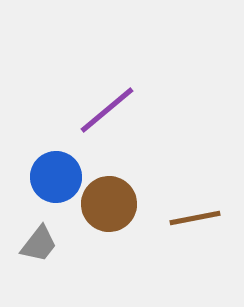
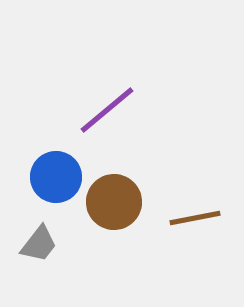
brown circle: moved 5 px right, 2 px up
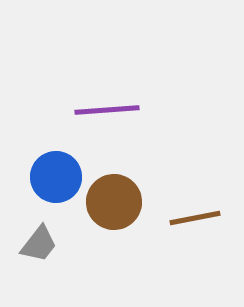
purple line: rotated 36 degrees clockwise
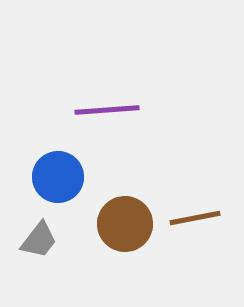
blue circle: moved 2 px right
brown circle: moved 11 px right, 22 px down
gray trapezoid: moved 4 px up
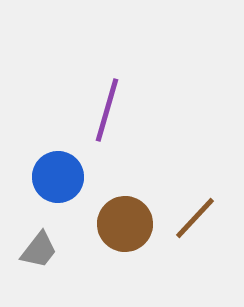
purple line: rotated 70 degrees counterclockwise
brown line: rotated 36 degrees counterclockwise
gray trapezoid: moved 10 px down
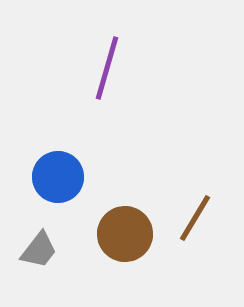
purple line: moved 42 px up
brown line: rotated 12 degrees counterclockwise
brown circle: moved 10 px down
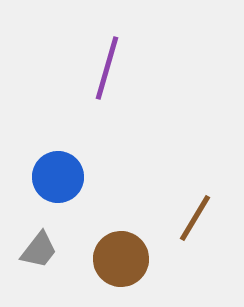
brown circle: moved 4 px left, 25 px down
